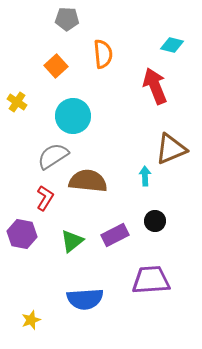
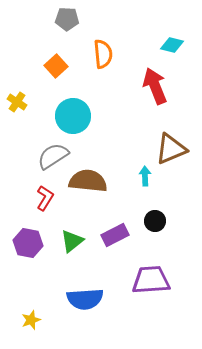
purple hexagon: moved 6 px right, 9 px down
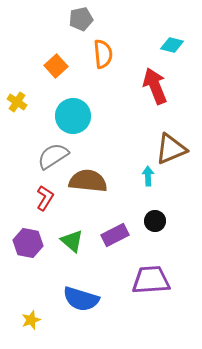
gray pentagon: moved 14 px right; rotated 15 degrees counterclockwise
cyan arrow: moved 3 px right
green triangle: rotated 40 degrees counterclockwise
blue semicircle: moved 4 px left; rotated 21 degrees clockwise
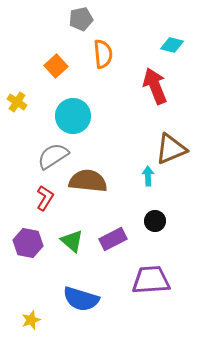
purple rectangle: moved 2 px left, 4 px down
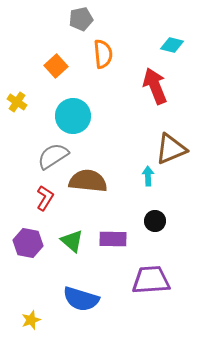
purple rectangle: rotated 28 degrees clockwise
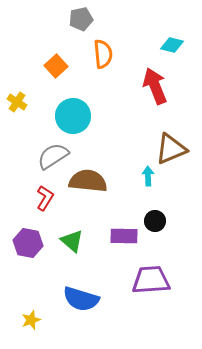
purple rectangle: moved 11 px right, 3 px up
